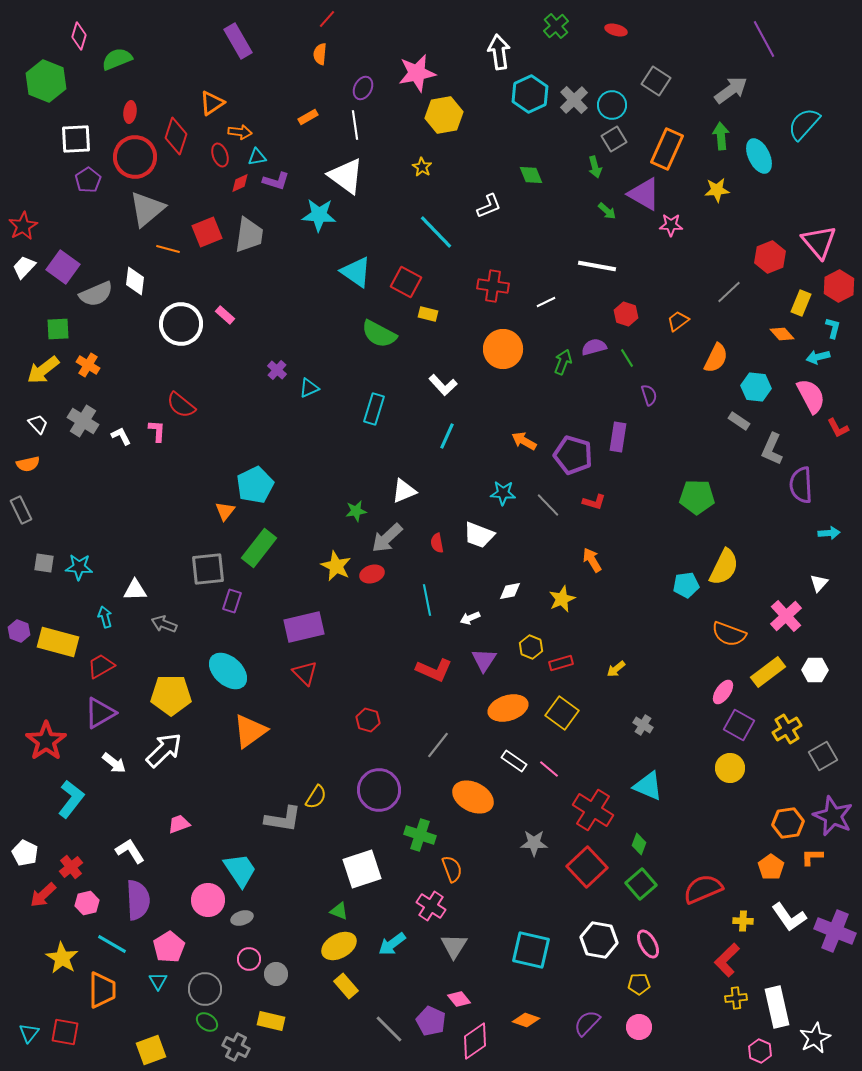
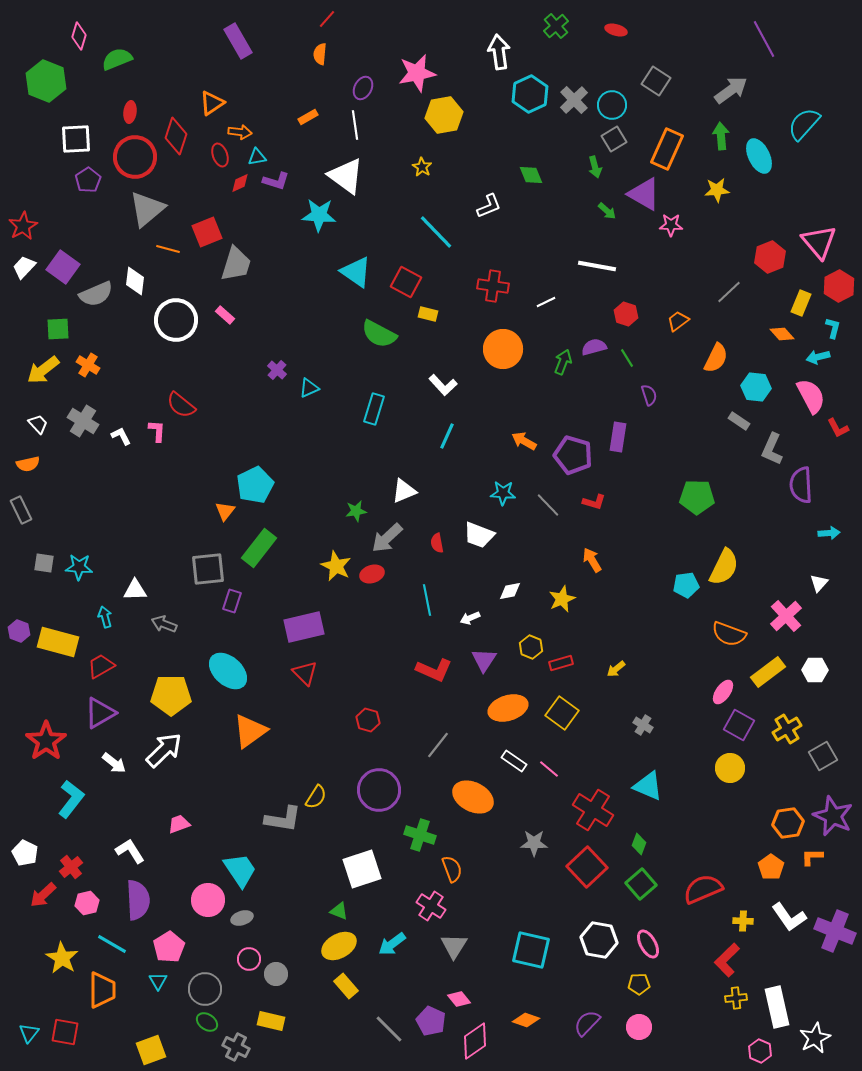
gray trapezoid at (249, 235): moved 13 px left, 29 px down; rotated 9 degrees clockwise
white circle at (181, 324): moved 5 px left, 4 px up
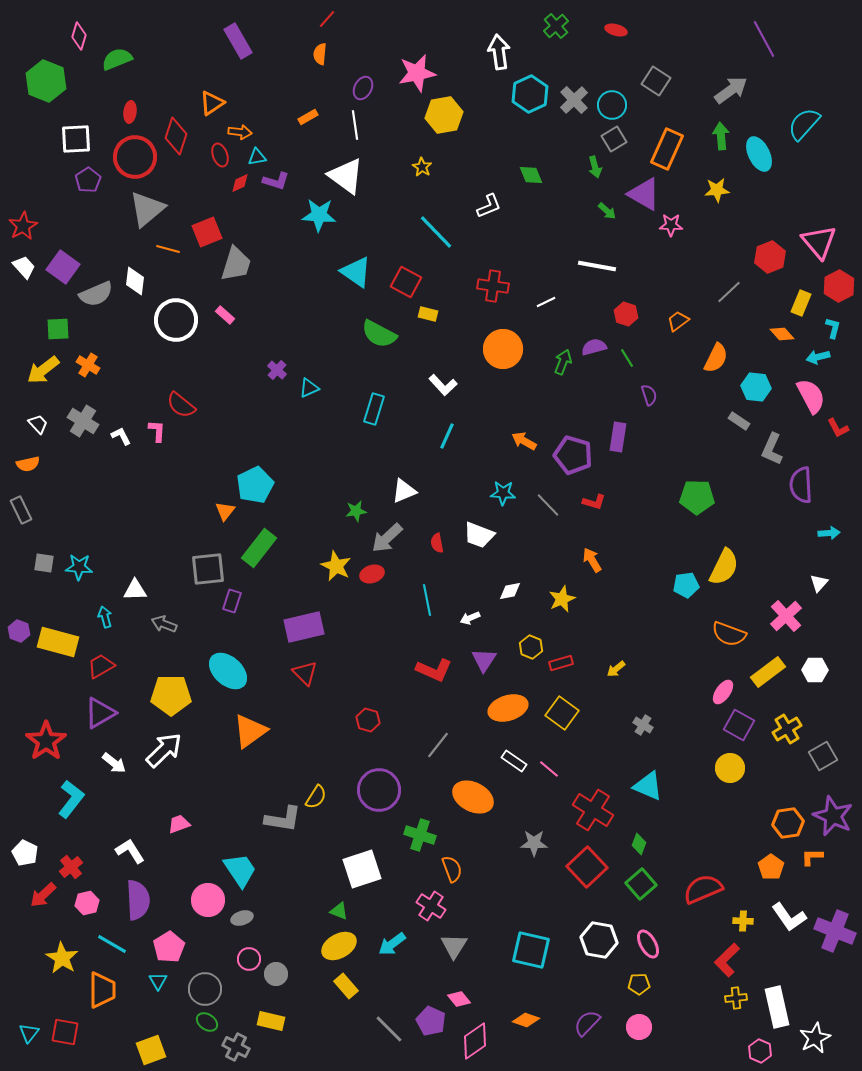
cyan ellipse at (759, 156): moved 2 px up
white trapezoid at (24, 267): rotated 95 degrees clockwise
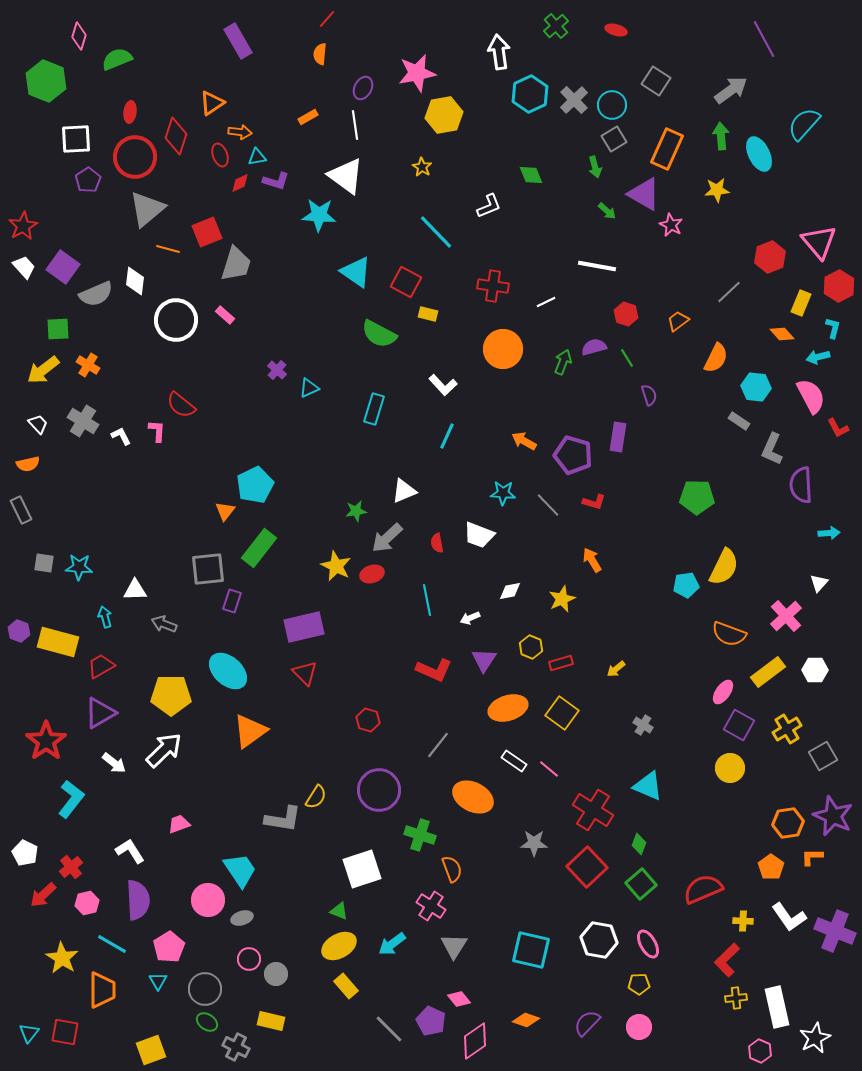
pink star at (671, 225): rotated 25 degrees clockwise
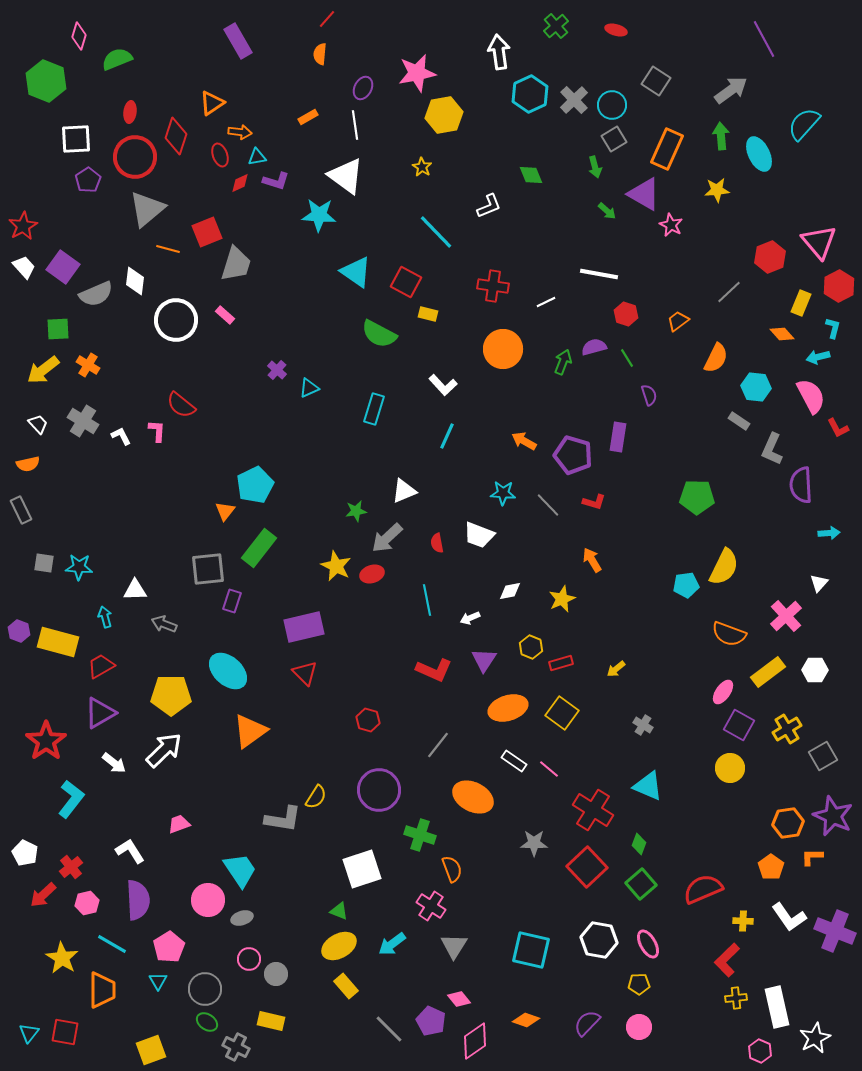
white line at (597, 266): moved 2 px right, 8 px down
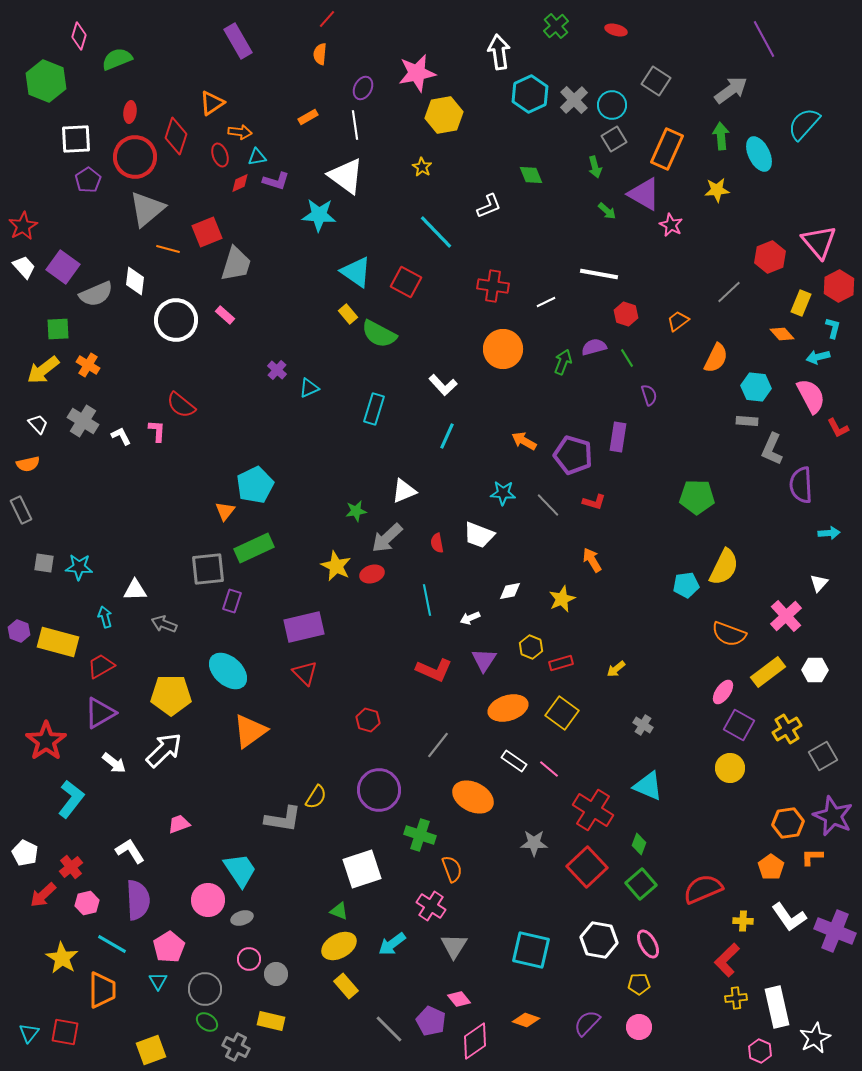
yellow rectangle at (428, 314): moved 80 px left; rotated 36 degrees clockwise
gray rectangle at (739, 421): moved 8 px right; rotated 30 degrees counterclockwise
green rectangle at (259, 548): moved 5 px left; rotated 27 degrees clockwise
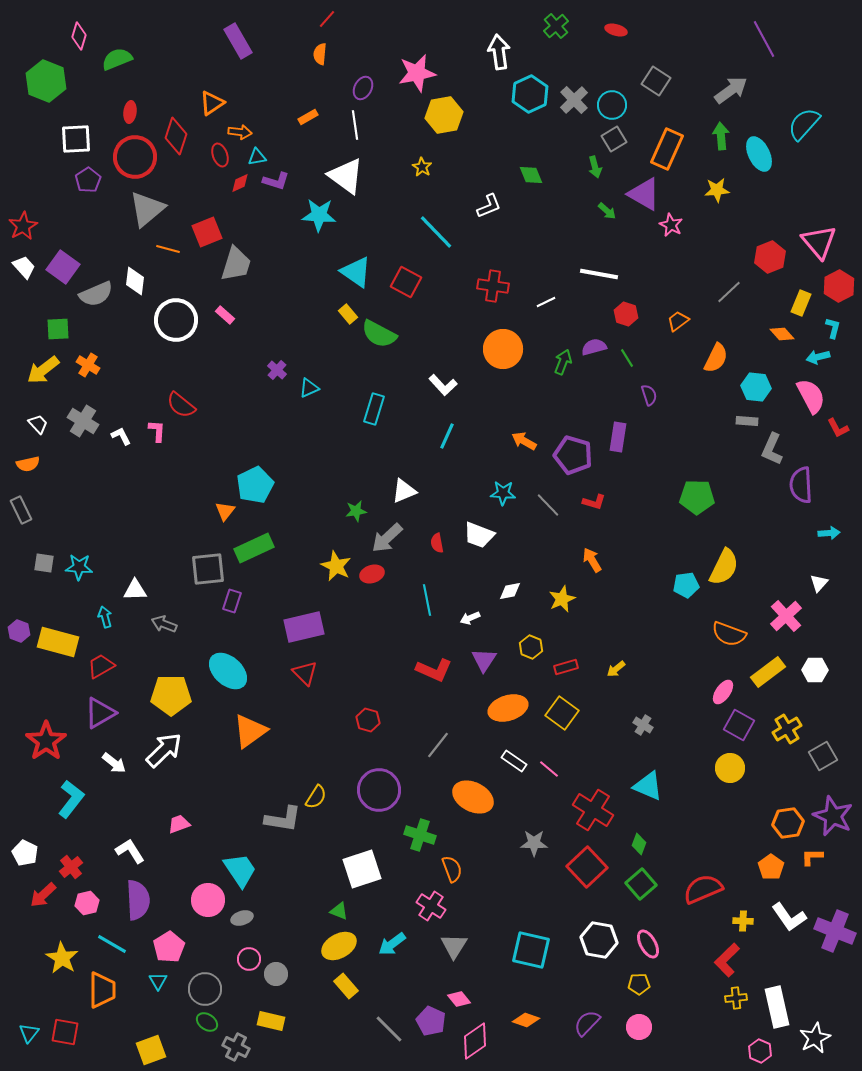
red rectangle at (561, 663): moved 5 px right, 4 px down
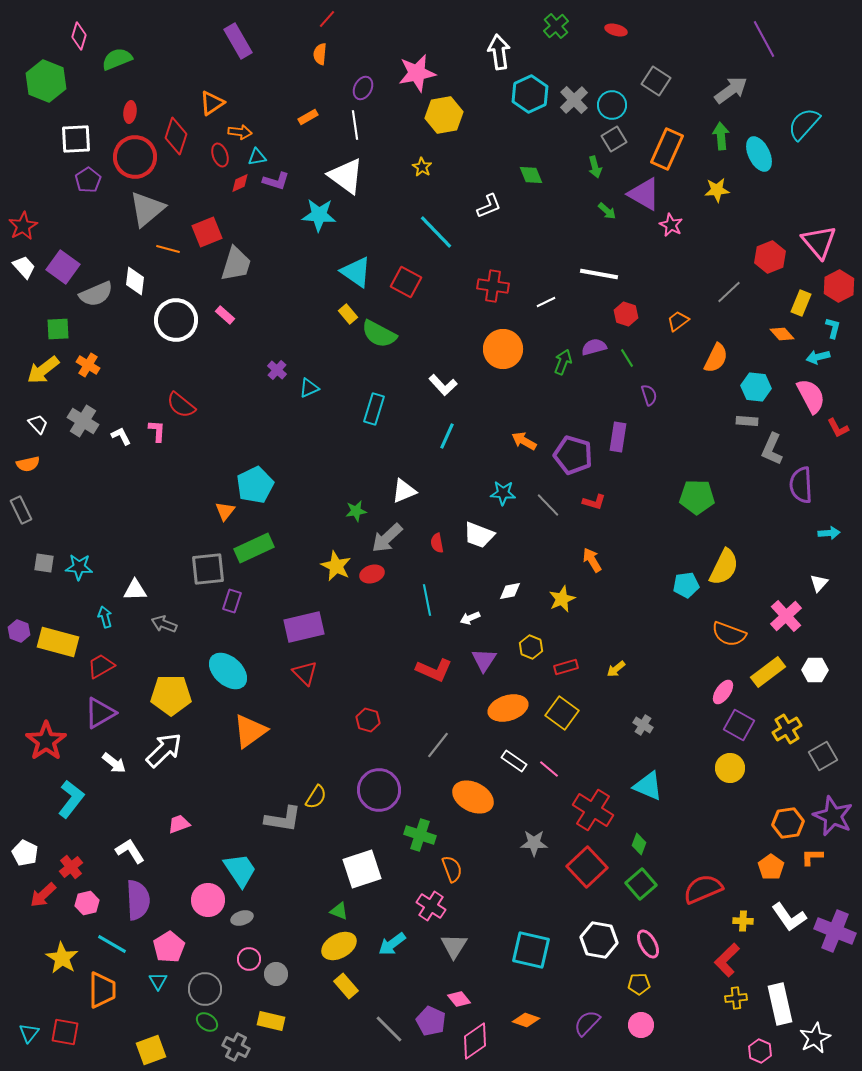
white rectangle at (777, 1007): moved 3 px right, 3 px up
pink circle at (639, 1027): moved 2 px right, 2 px up
